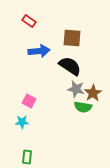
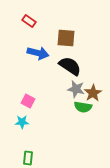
brown square: moved 6 px left
blue arrow: moved 1 px left, 2 px down; rotated 20 degrees clockwise
pink square: moved 1 px left
green rectangle: moved 1 px right, 1 px down
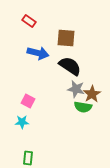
brown star: moved 1 px left, 1 px down
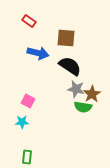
green rectangle: moved 1 px left, 1 px up
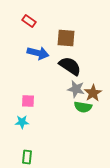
brown star: moved 1 px right, 1 px up
pink square: rotated 24 degrees counterclockwise
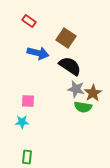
brown square: rotated 30 degrees clockwise
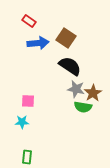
blue arrow: moved 10 px up; rotated 20 degrees counterclockwise
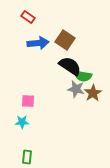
red rectangle: moved 1 px left, 4 px up
brown square: moved 1 px left, 2 px down
green semicircle: moved 31 px up
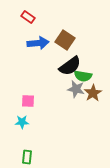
black semicircle: rotated 110 degrees clockwise
